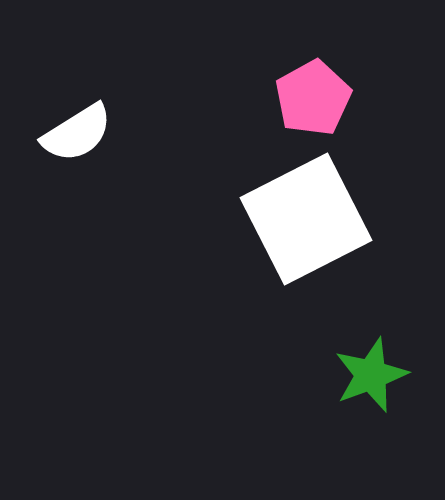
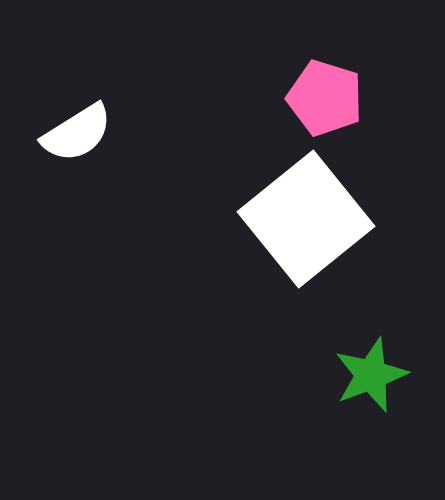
pink pentagon: moved 12 px right; rotated 26 degrees counterclockwise
white square: rotated 12 degrees counterclockwise
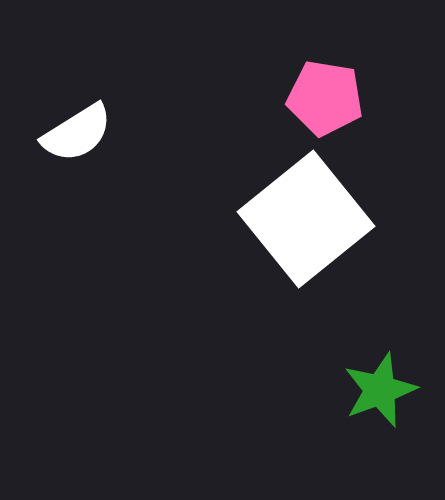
pink pentagon: rotated 8 degrees counterclockwise
green star: moved 9 px right, 15 px down
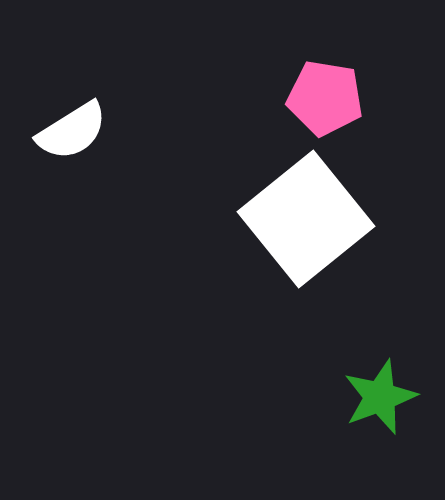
white semicircle: moved 5 px left, 2 px up
green star: moved 7 px down
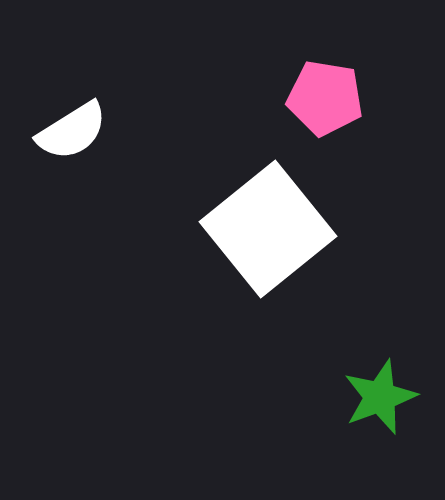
white square: moved 38 px left, 10 px down
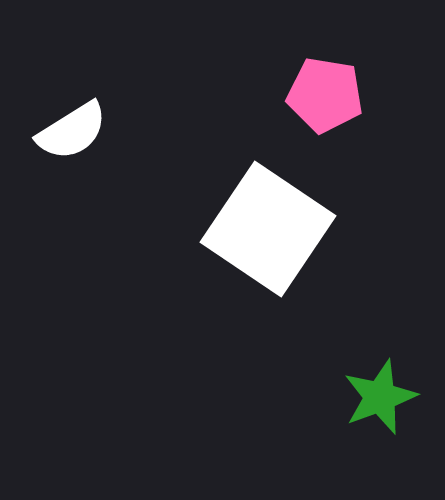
pink pentagon: moved 3 px up
white square: rotated 17 degrees counterclockwise
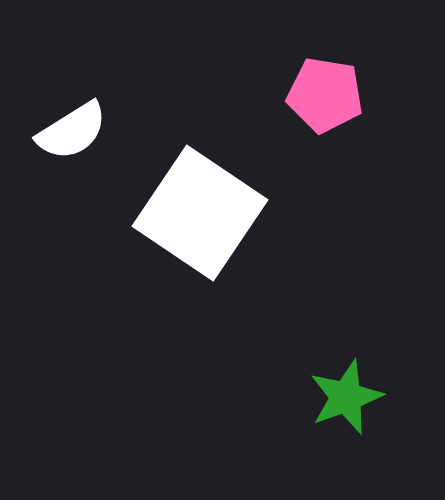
white square: moved 68 px left, 16 px up
green star: moved 34 px left
